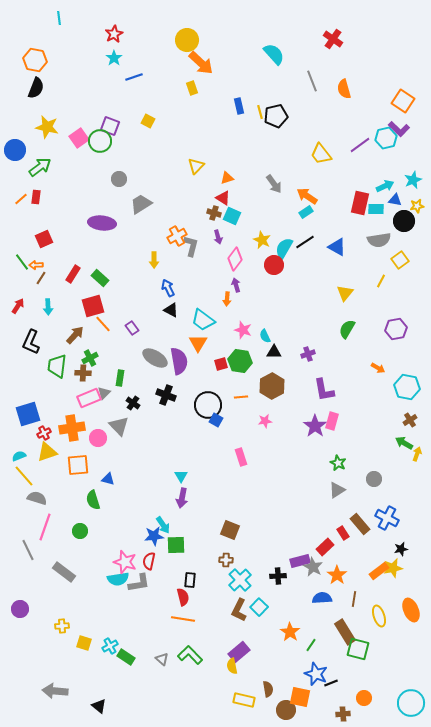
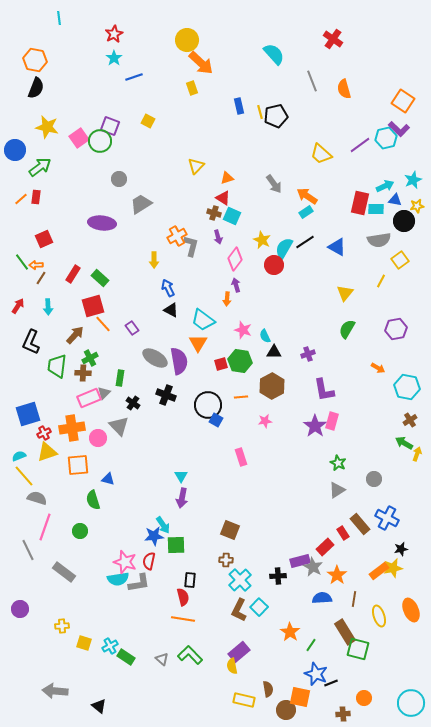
yellow trapezoid at (321, 154): rotated 10 degrees counterclockwise
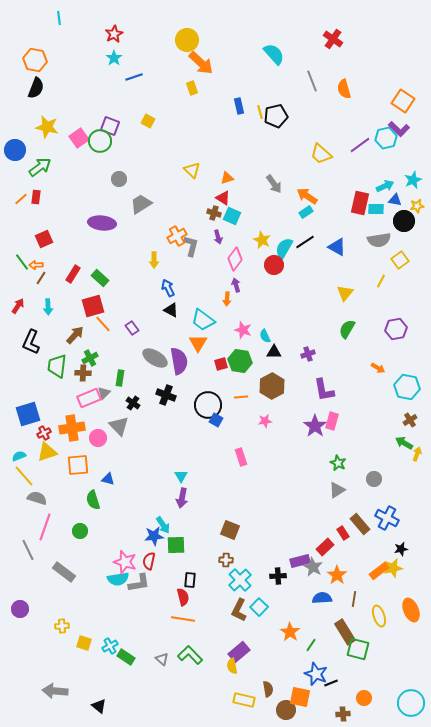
yellow triangle at (196, 166): moved 4 px left, 4 px down; rotated 30 degrees counterclockwise
